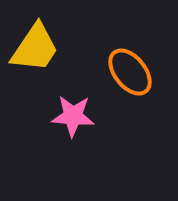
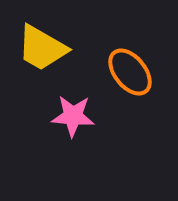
yellow trapezoid: moved 7 px right; rotated 86 degrees clockwise
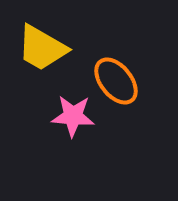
orange ellipse: moved 14 px left, 9 px down
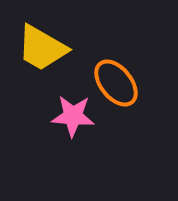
orange ellipse: moved 2 px down
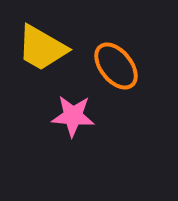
orange ellipse: moved 17 px up
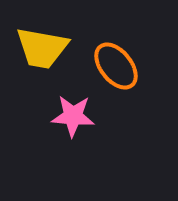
yellow trapezoid: rotated 20 degrees counterclockwise
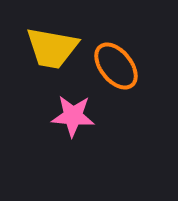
yellow trapezoid: moved 10 px right
